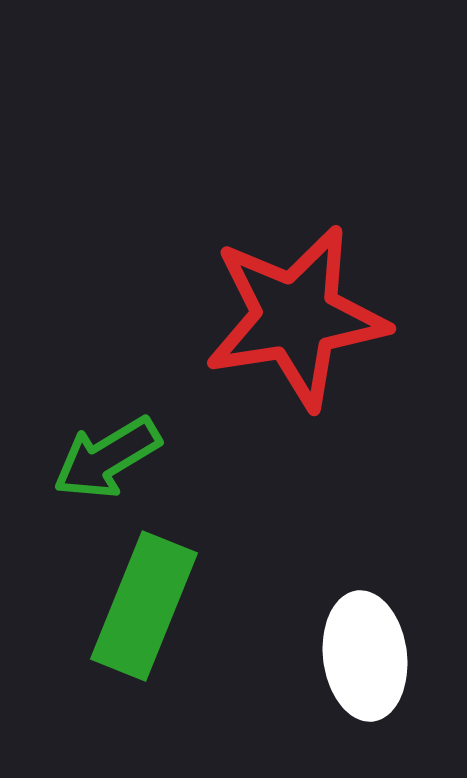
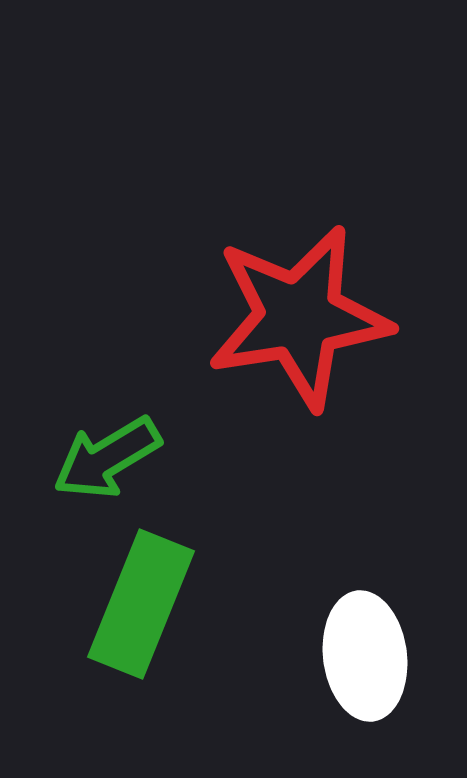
red star: moved 3 px right
green rectangle: moved 3 px left, 2 px up
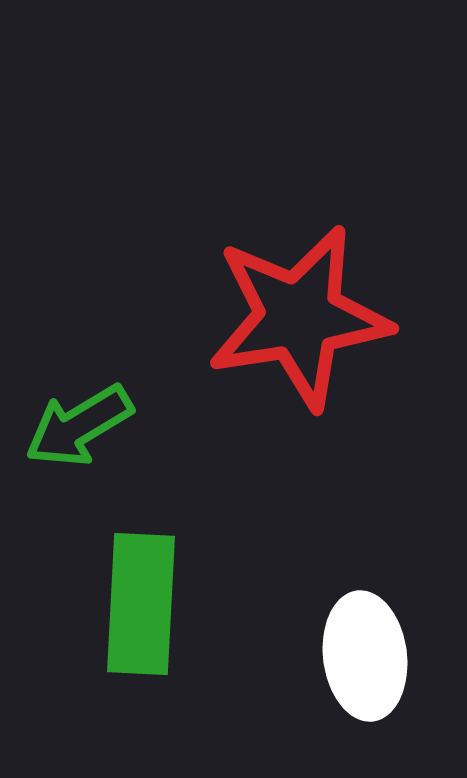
green arrow: moved 28 px left, 32 px up
green rectangle: rotated 19 degrees counterclockwise
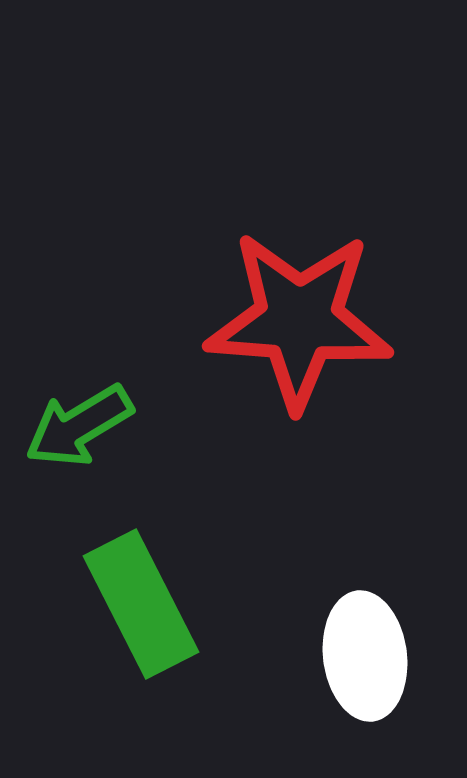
red star: moved 3 px down; rotated 13 degrees clockwise
green rectangle: rotated 30 degrees counterclockwise
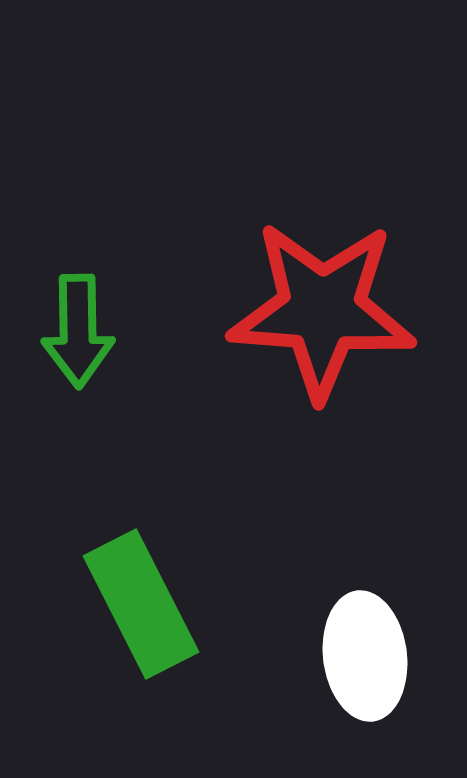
red star: moved 23 px right, 10 px up
green arrow: moved 1 px left, 95 px up; rotated 60 degrees counterclockwise
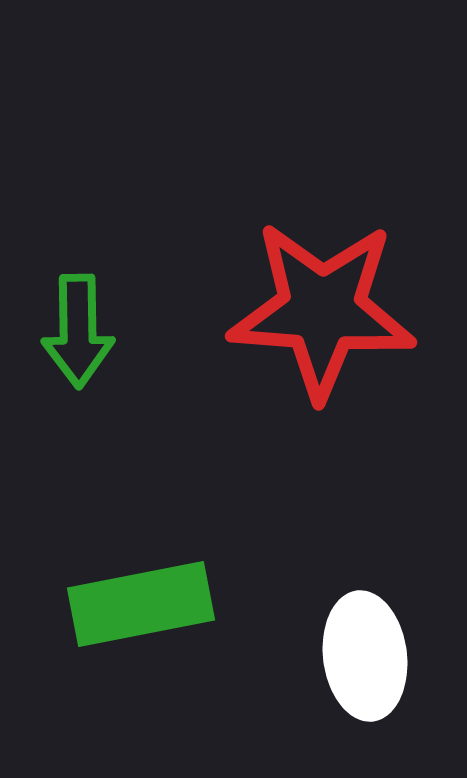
green rectangle: rotated 74 degrees counterclockwise
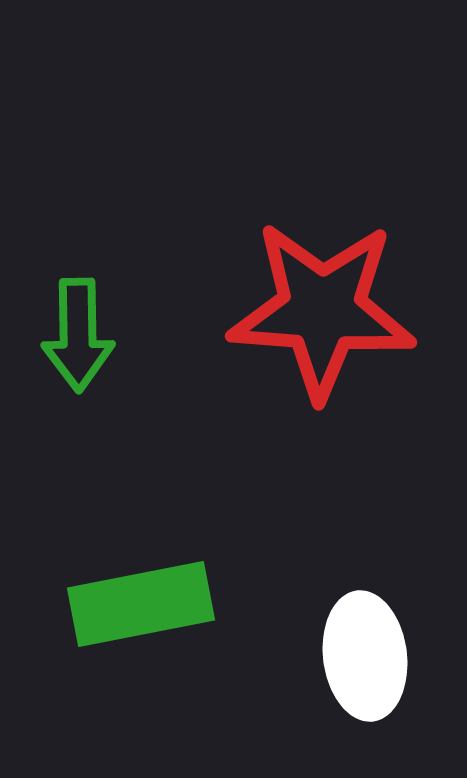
green arrow: moved 4 px down
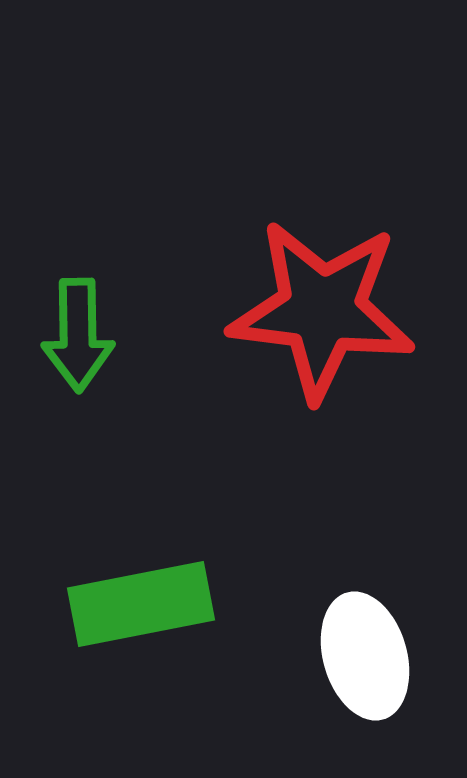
red star: rotated 3 degrees clockwise
white ellipse: rotated 9 degrees counterclockwise
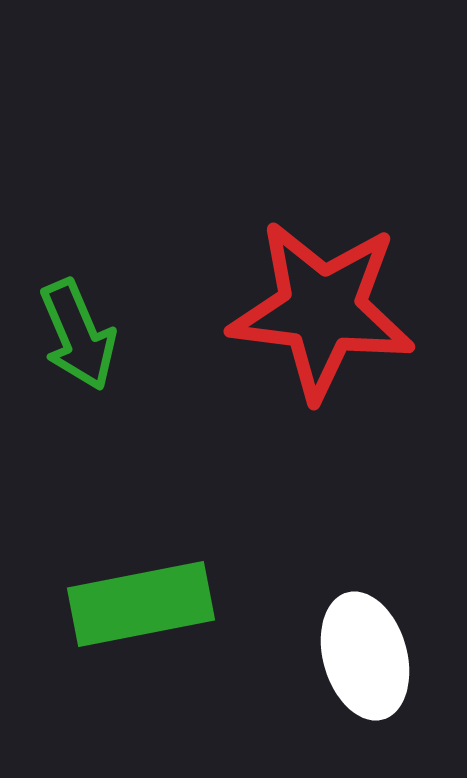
green arrow: rotated 22 degrees counterclockwise
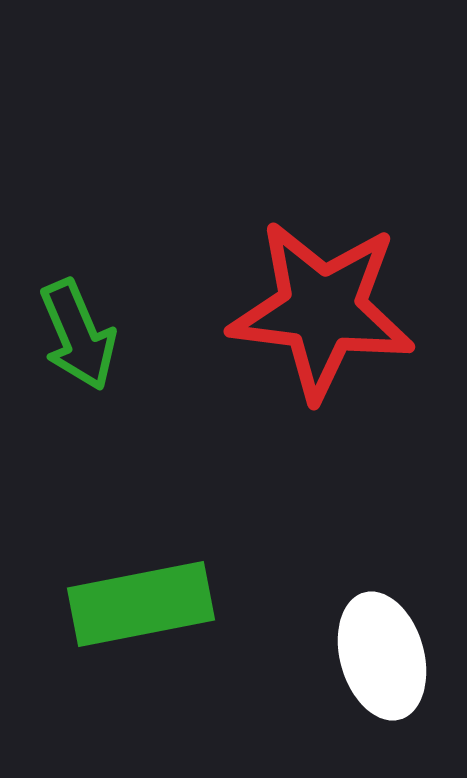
white ellipse: moved 17 px right
